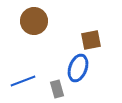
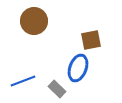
gray rectangle: rotated 30 degrees counterclockwise
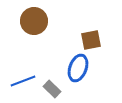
gray rectangle: moved 5 px left
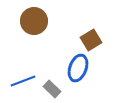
brown square: rotated 20 degrees counterclockwise
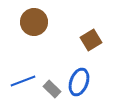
brown circle: moved 1 px down
blue ellipse: moved 1 px right, 14 px down
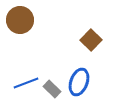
brown circle: moved 14 px left, 2 px up
brown square: rotated 15 degrees counterclockwise
blue line: moved 3 px right, 2 px down
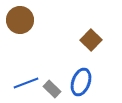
blue ellipse: moved 2 px right
